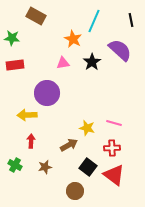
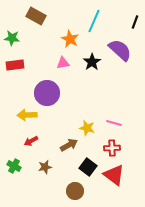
black line: moved 4 px right, 2 px down; rotated 32 degrees clockwise
orange star: moved 3 px left
red arrow: rotated 120 degrees counterclockwise
green cross: moved 1 px left, 1 px down
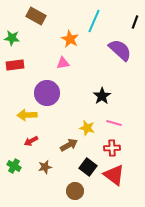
black star: moved 10 px right, 34 px down
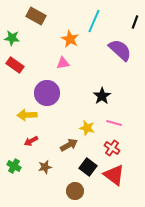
red rectangle: rotated 42 degrees clockwise
red cross: rotated 35 degrees clockwise
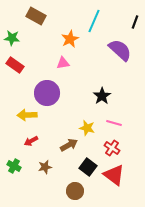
orange star: rotated 18 degrees clockwise
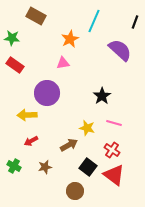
red cross: moved 2 px down
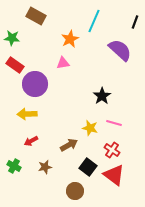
purple circle: moved 12 px left, 9 px up
yellow arrow: moved 1 px up
yellow star: moved 3 px right
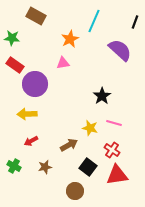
red triangle: moved 3 px right; rotated 45 degrees counterclockwise
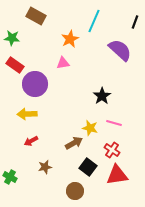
brown arrow: moved 5 px right, 2 px up
green cross: moved 4 px left, 11 px down
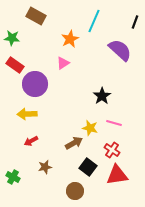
pink triangle: rotated 24 degrees counterclockwise
green cross: moved 3 px right
